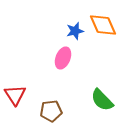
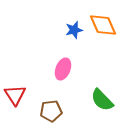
blue star: moved 1 px left, 1 px up
pink ellipse: moved 11 px down
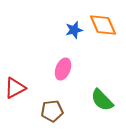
red triangle: moved 7 px up; rotated 35 degrees clockwise
brown pentagon: moved 1 px right
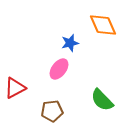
blue star: moved 4 px left, 13 px down
pink ellipse: moved 4 px left; rotated 15 degrees clockwise
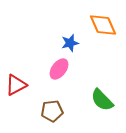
red triangle: moved 1 px right, 3 px up
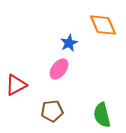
blue star: moved 1 px left; rotated 12 degrees counterclockwise
green semicircle: moved 15 px down; rotated 30 degrees clockwise
